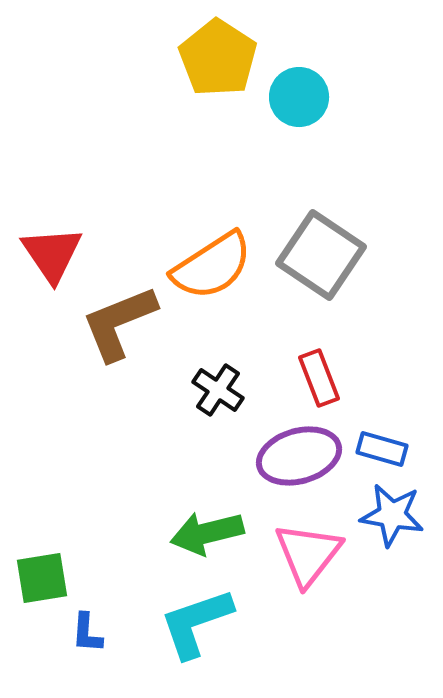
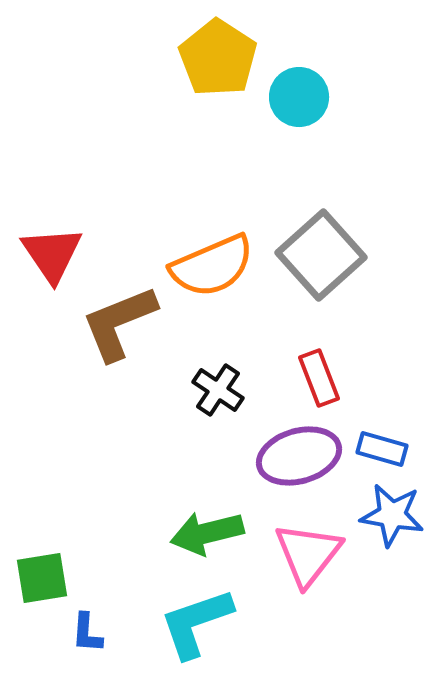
gray square: rotated 14 degrees clockwise
orange semicircle: rotated 10 degrees clockwise
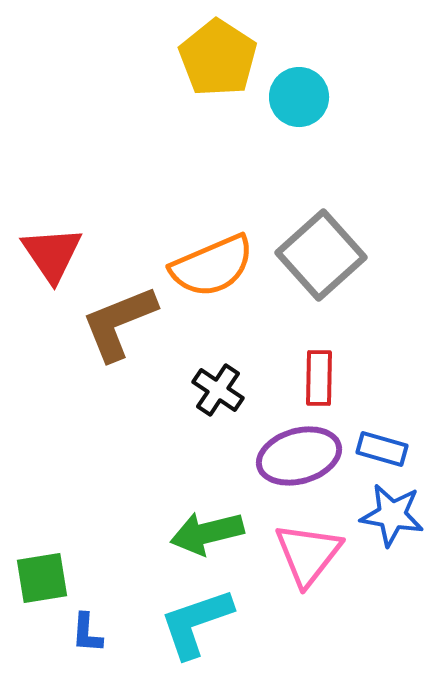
red rectangle: rotated 22 degrees clockwise
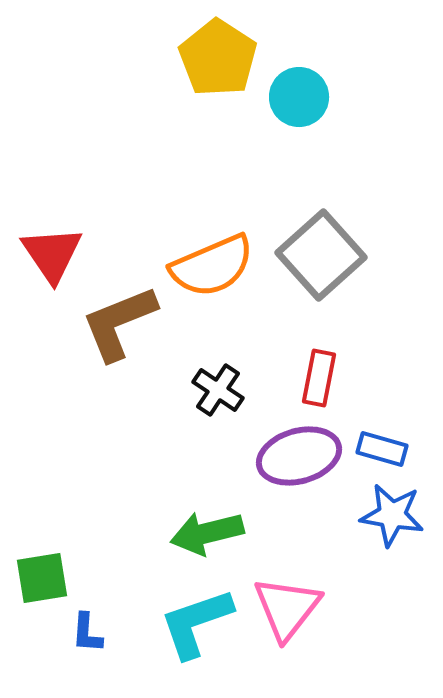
red rectangle: rotated 10 degrees clockwise
pink triangle: moved 21 px left, 54 px down
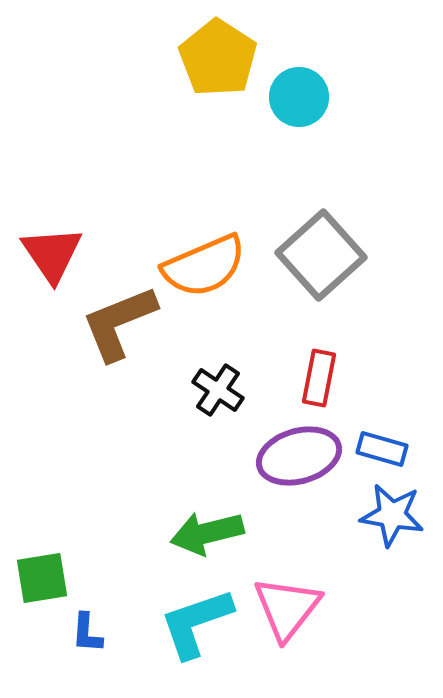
orange semicircle: moved 8 px left
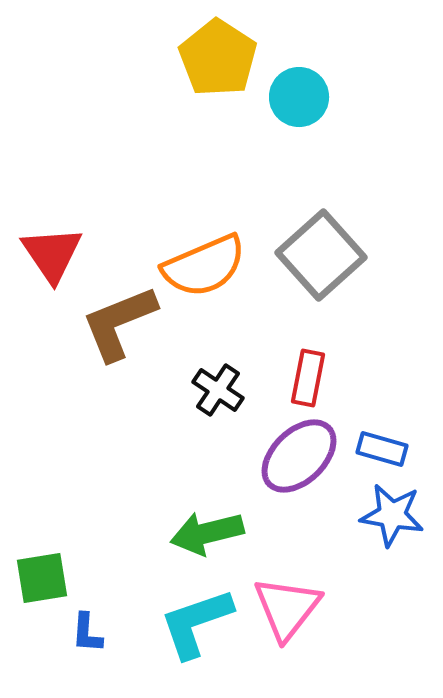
red rectangle: moved 11 px left
purple ellipse: rotated 28 degrees counterclockwise
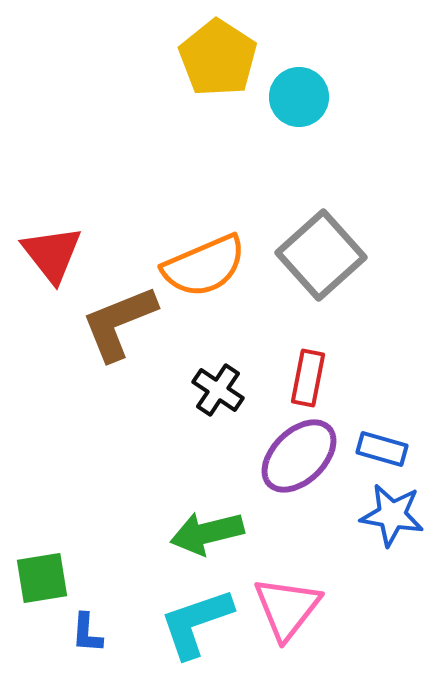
red triangle: rotated 4 degrees counterclockwise
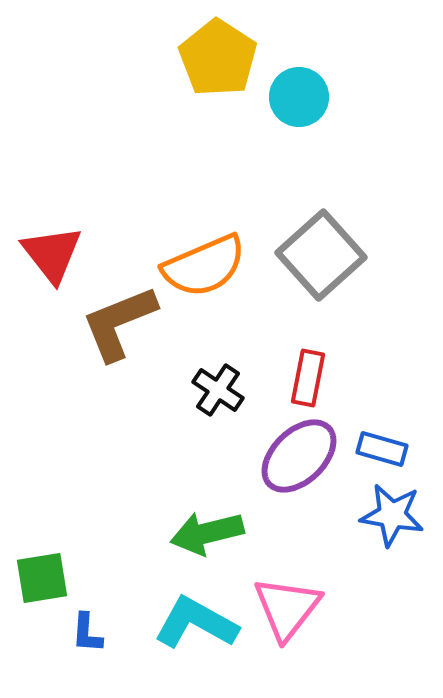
cyan L-shape: rotated 48 degrees clockwise
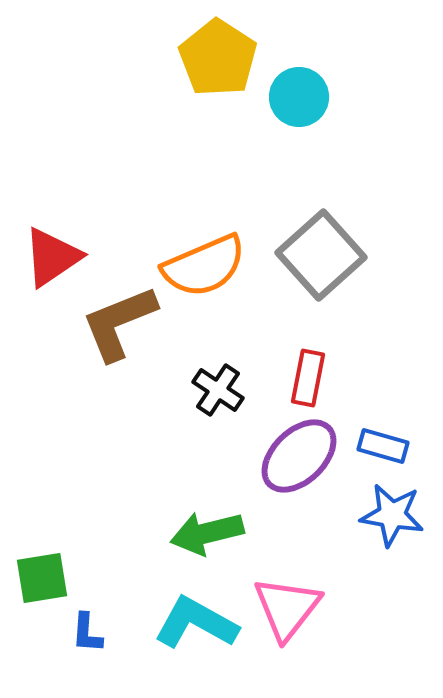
red triangle: moved 3 px down; rotated 34 degrees clockwise
blue rectangle: moved 1 px right, 3 px up
